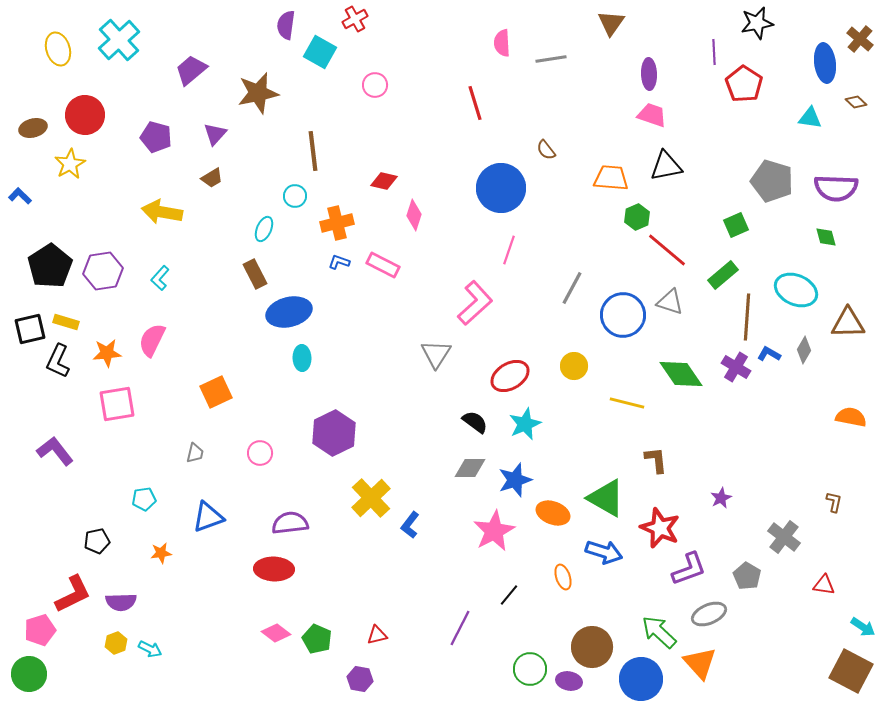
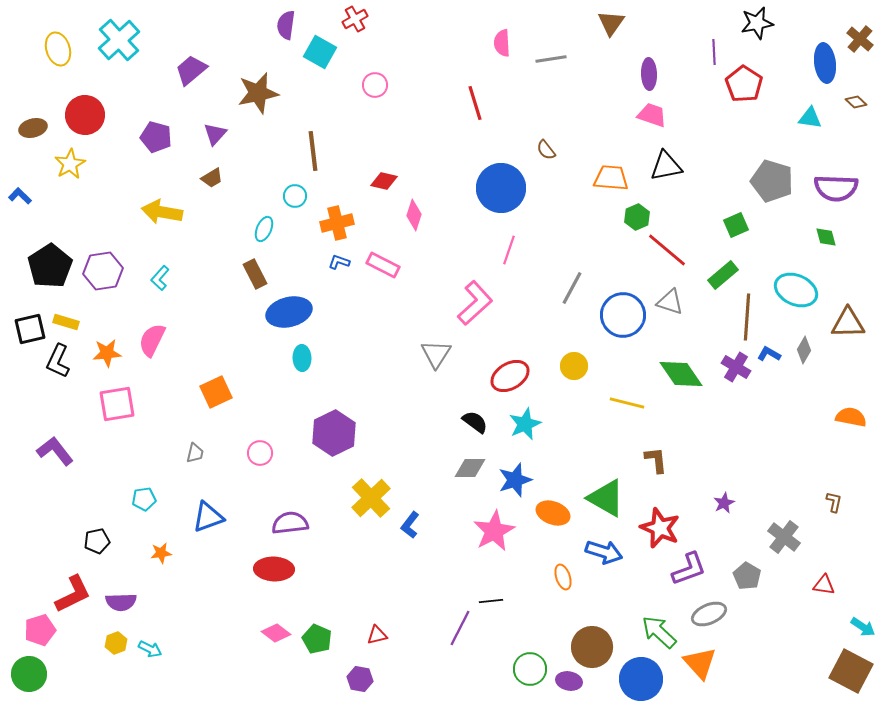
purple star at (721, 498): moved 3 px right, 5 px down
black line at (509, 595): moved 18 px left, 6 px down; rotated 45 degrees clockwise
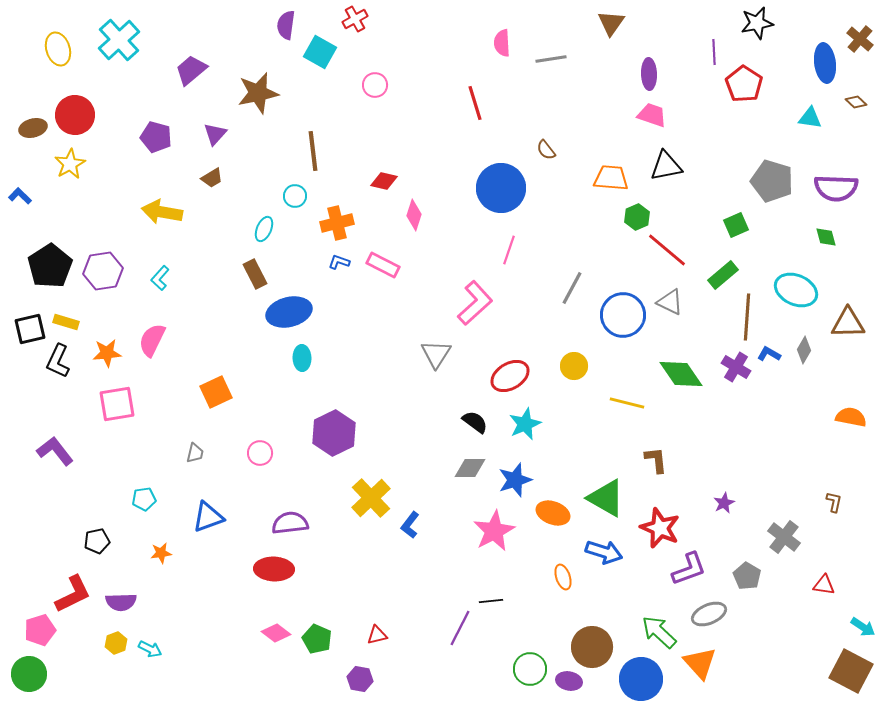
red circle at (85, 115): moved 10 px left
gray triangle at (670, 302): rotated 8 degrees clockwise
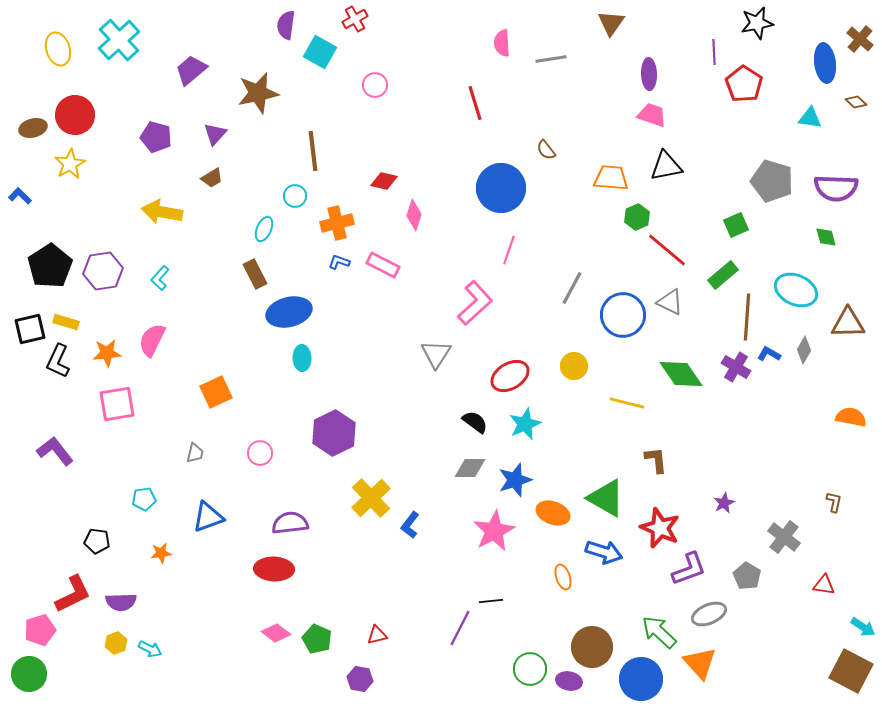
black pentagon at (97, 541): rotated 20 degrees clockwise
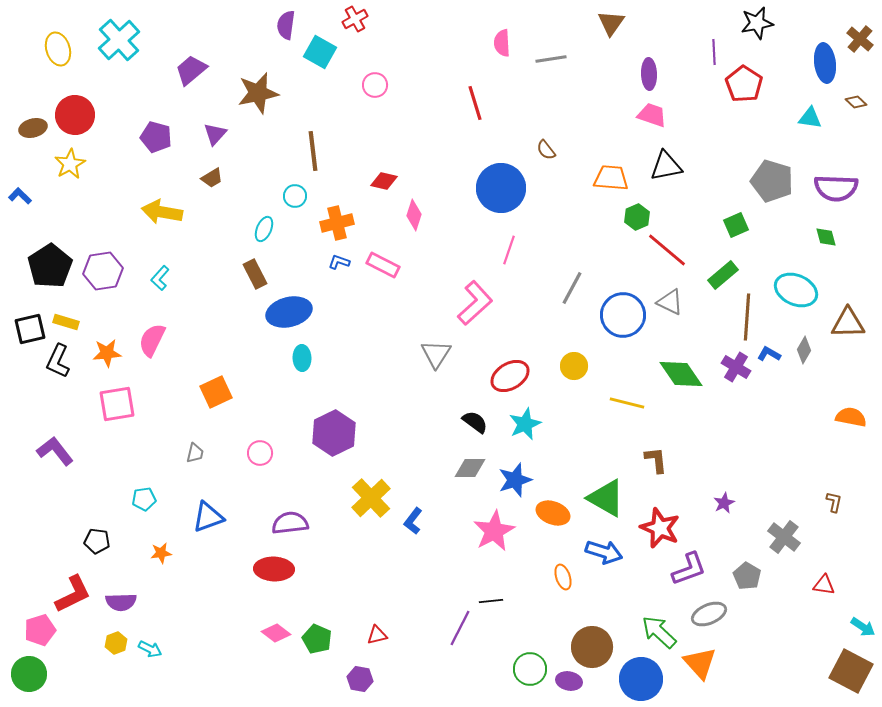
blue L-shape at (410, 525): moved 3 px right, 4 px up
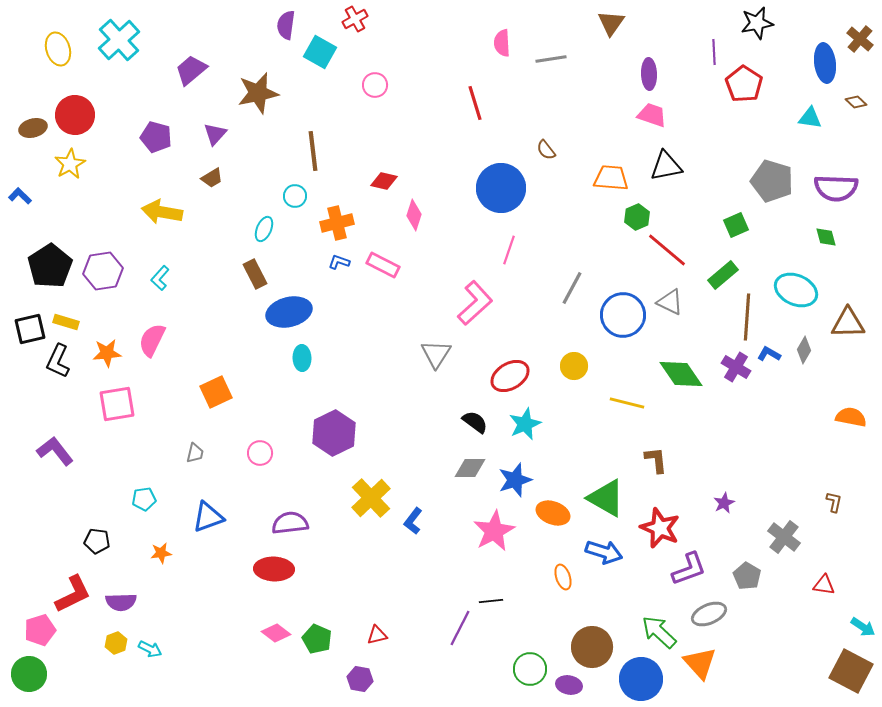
purple ellipse at (569, 681): moved 4 px down
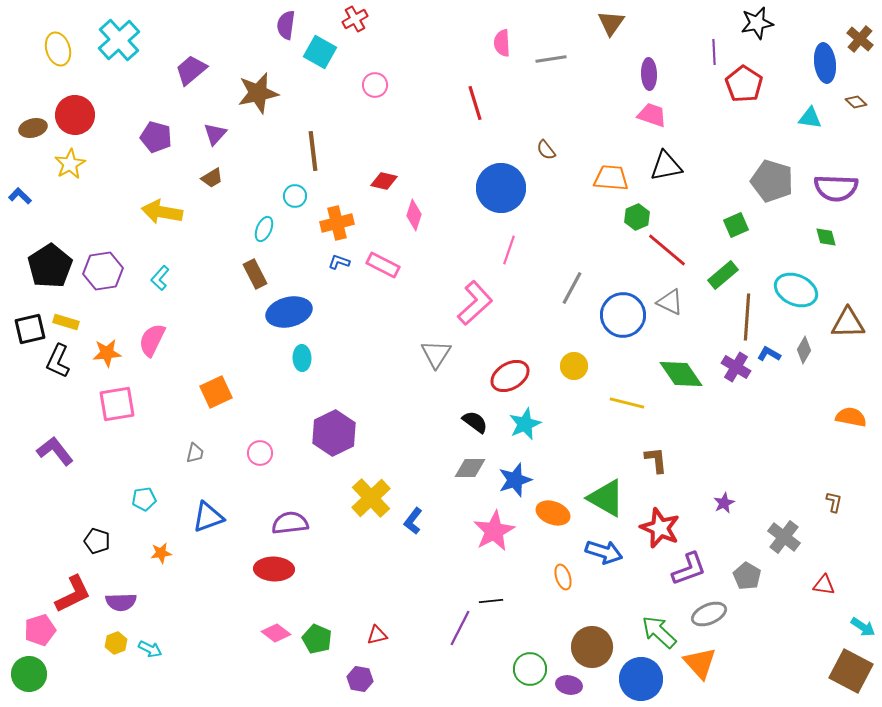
black pentagon at (97, 541): rotated 10 degrees clockwise
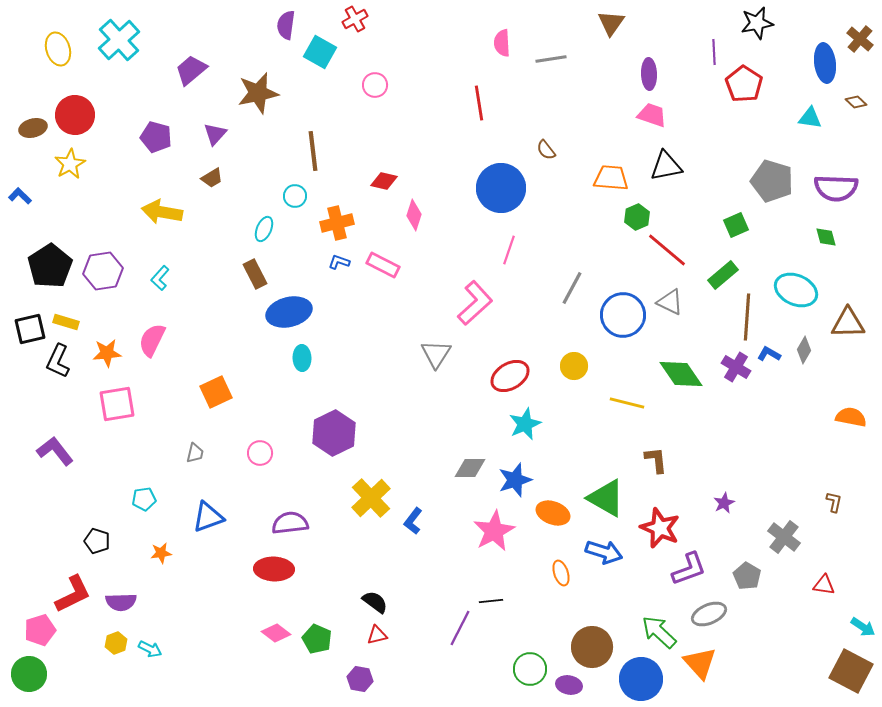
red line at (475, 103): moved 4 px right; rotated 8 degrees clockwise
black semicircle at (475, 422): moved 100 px left, 180 px down
orange ellipse at (563, 577): moved 2 px left, 4 px up
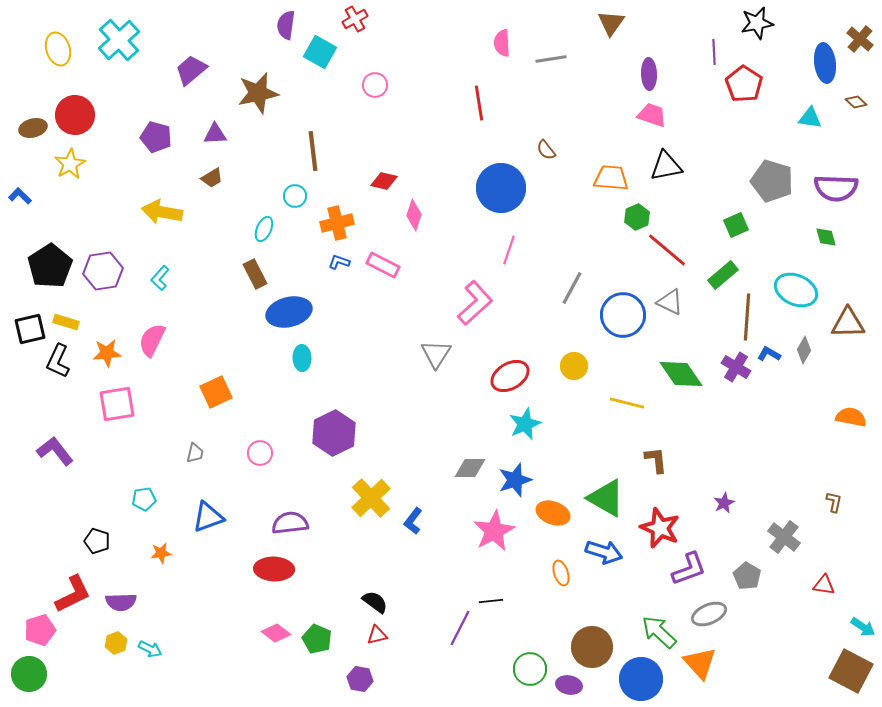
purple triangle at (215, 134): rotated 45 degrees clockwise
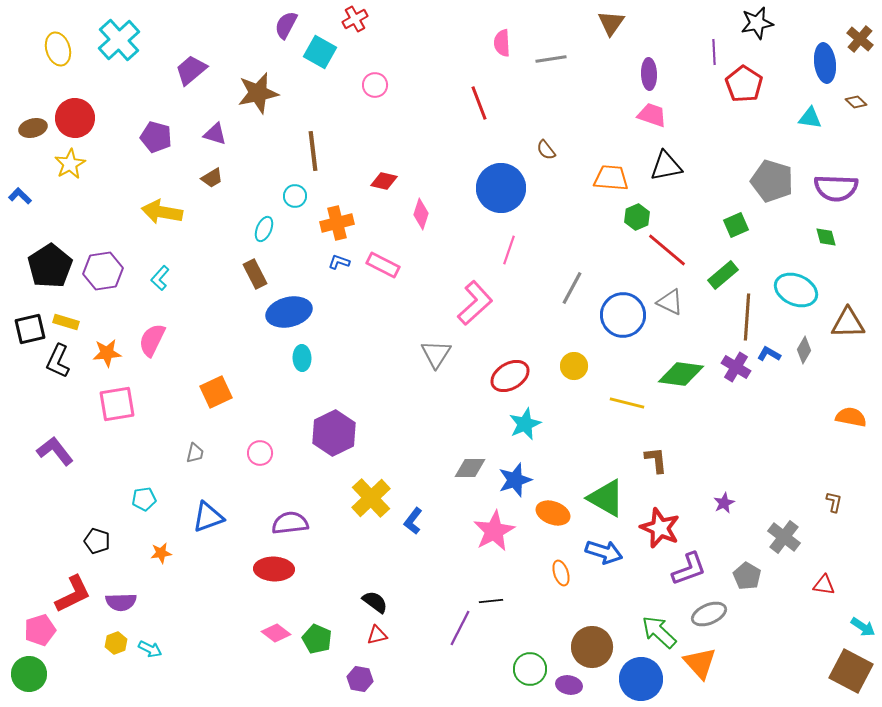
purple semicircle at (286, 25): rotated 20 degrees clockwise
red line at (479, 103): rotated 12 degrees counterclockwise
red circle at (75, 115): moved 3 px down
purple triangle at (215, 134): rotated 20 degrees clockwise
pink diamond at (414, 215): moved 7 px right, 1 px up
green diamond at (681, 374): rotated 48 degrees counterclockwise
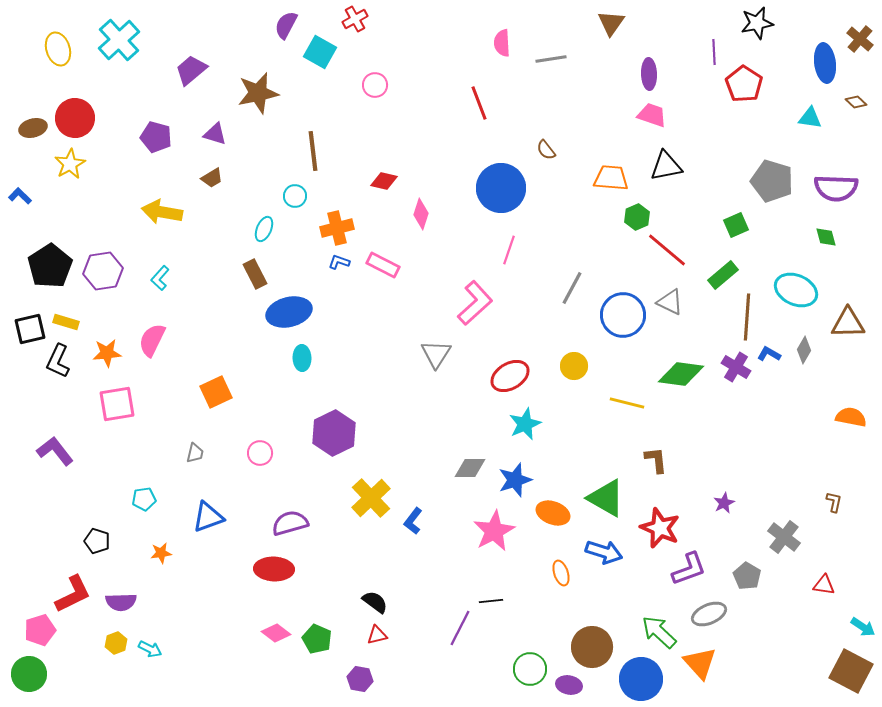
orange cross at (337, 223): moved 5 px down
purple semicircle at (290, 523): rotated 9 degrees counterclockwise
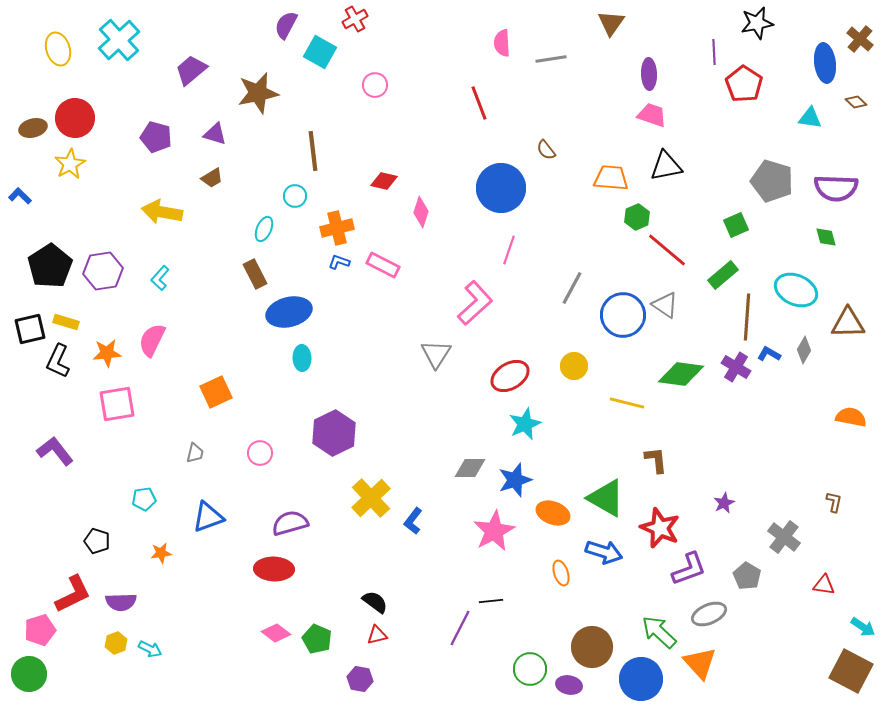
pink diamond at (421, 214): moved 2 px up
gray triangle at (670, 302): moved 5 px left, 3 px down; rotated 8 degrees clockwise
